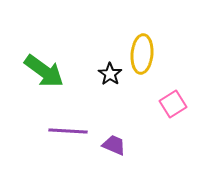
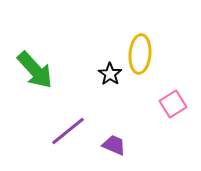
yellow ellipse: moved 2 px left
green arrow: moved 9 px left, 1 px up; rotated 12 degrees clockwise
purple line: rotated 42 degrees counterclockwise
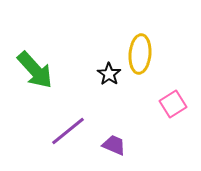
black star: moved 1 px left
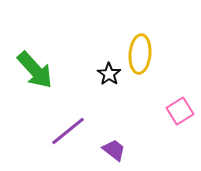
pink square: moved 7 px right, 7 px down
purple trapezoid: moved 5 px down; rotated 15 degrees clockwise
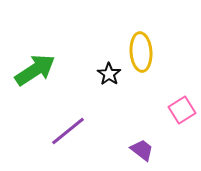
yellow ellipse: moved 1 px right, 2 px up; rotated 9 degrees counterclockwise
green arrow: rotated 81 degrees counterclockwise
pink square: moved 2 px right, 1 px up
purple trapezoid: moved 28 px right
